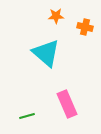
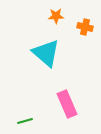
green line: moved 2 px left, 5 px down
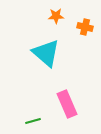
green line: moved 8 px right
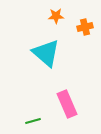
orange cross: rotated 28 degrees counterclockwise
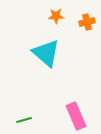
orange cross: moved 2 px right, 5 px up
pink rectangle: moved 9 px right, 12 px down
green line: moved 9 px left, 1 px up
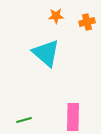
pink rectangle: moved 3 px left, 1 px down; rotated 24 degrees clockwise
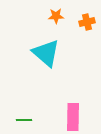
green line: rotated 14 degrees clockwise
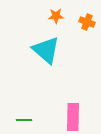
orange cross: rotated 35 degrees clockwise
cyan triangle: moved 3 px up
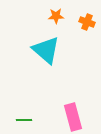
pink rectangle: rotated 16 degrees counterclockwise
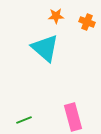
cyan triangle: moved 1 px left, 2 px up
green line: rotated 21 degrees counterclockwise
